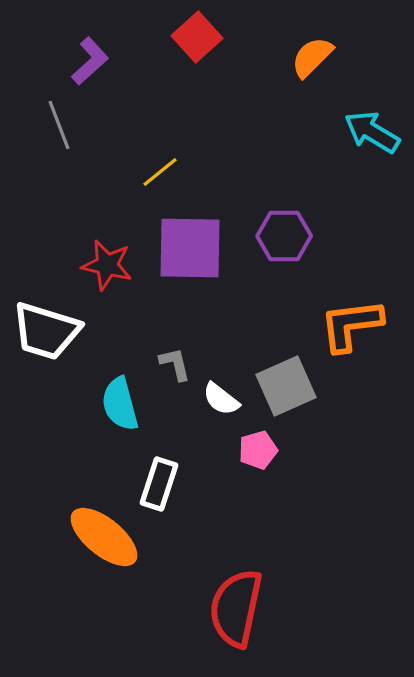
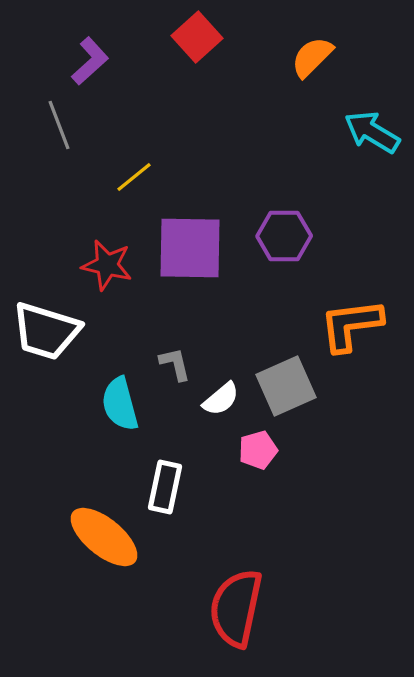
yellow line: moved 26 px left, 5 px down
white semicircle: rotated 78 degrees counterclockwise
white rectangle: moved 6 px right, 3 px down; rotated 6 degrees counterclockwise
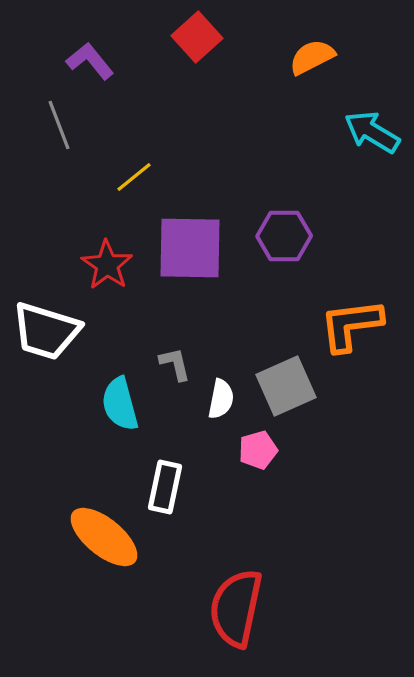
orange semicircle: rotated 18 degrees clockwise
purple L-shape: rotated 87 degrees counterclockwise
red star: rotated 21 degrees clockwise
white semicircle: rotated 39 degrees counterclockwise
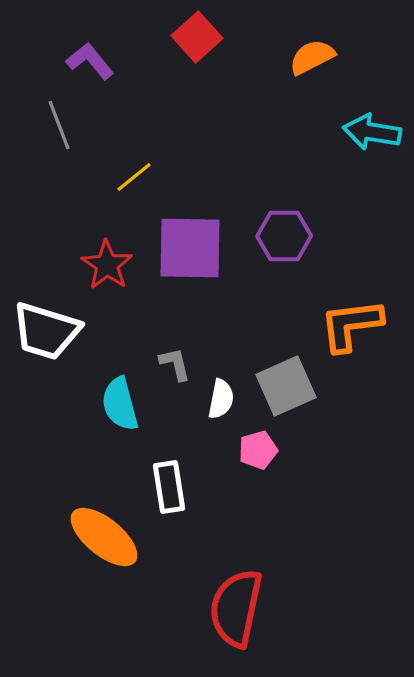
cyan arrow: rotated 22 degrees counterclockwise
white rectangle: moved 4 px right; rotated 21 degrees counterclockwise
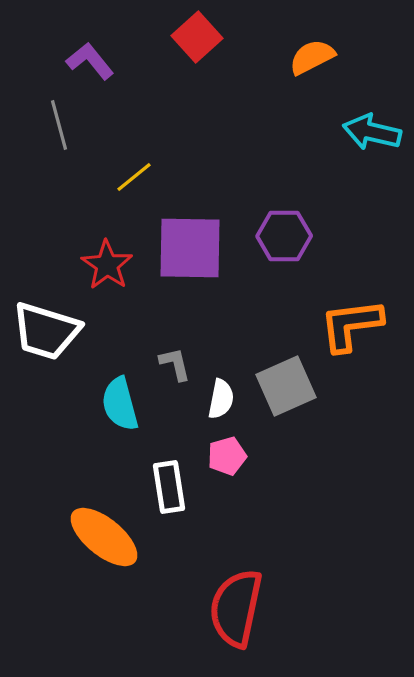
gray line: rotated 6 degrees clockwise
cyan arrow: rotated 4 degrees clockwise
pink pentagon: moved 31 px left, 6 px down
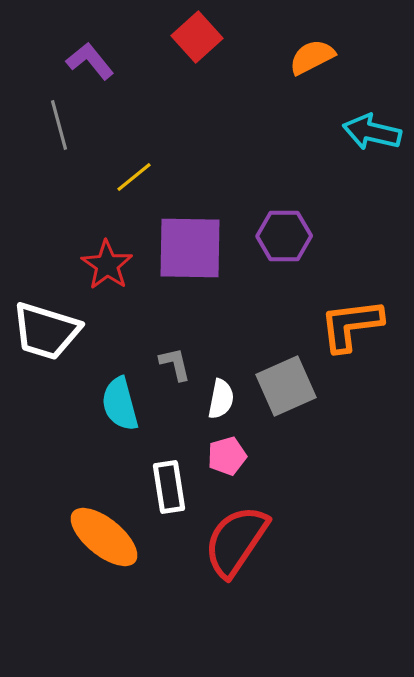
red semicircle: moved 67 px up; rotated 22 degrees clockwise
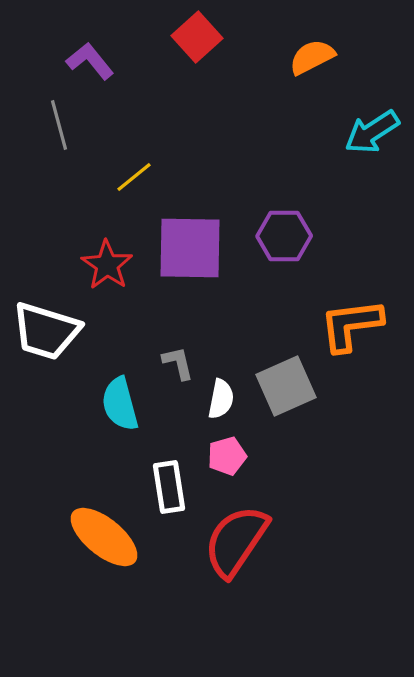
cyan arrow: rotated 46 degrees counterclockwise
gray L-shape: moved 3 px right, 1 px up
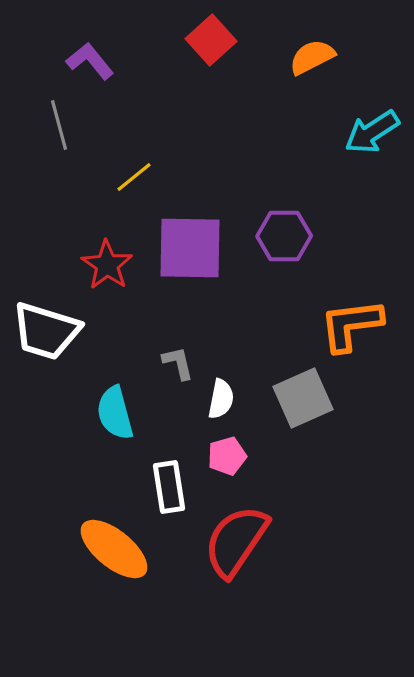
red square: moved 14 px right, 3 px down
gray square: moved 17 px right, 12 px down
cyan semicircle: moved 5 px left, 9 px down
orange ellipse: moved 10 px right, 12 px down
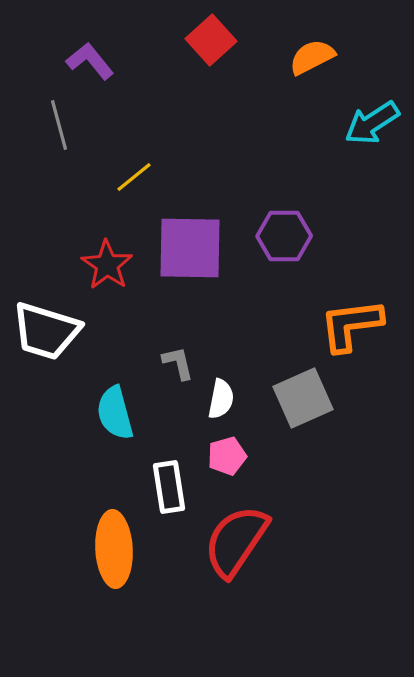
cyan arrow: moved 9 px up
orange ellipse: rotated 48 degrees clockwise
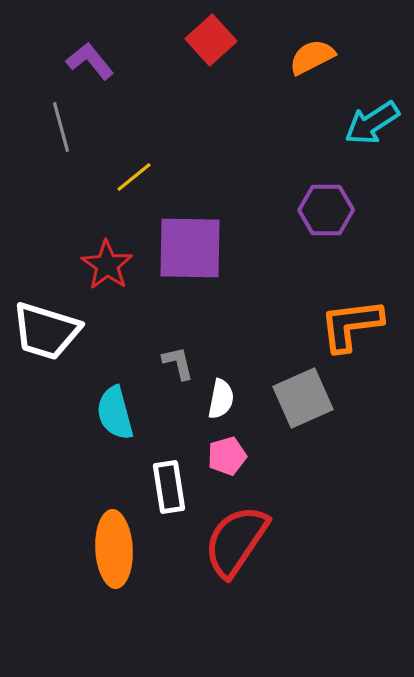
gray line: moved 2 px right, 2 px down
purple hexagon: moved 42 px right, 26 px up
